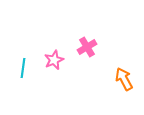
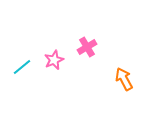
cyan line: moved 1 px left, 1 px up; rotated 42 degrees clockwise
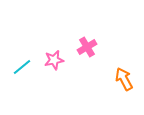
pink star: rotated 12 degrees clockwise
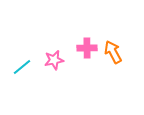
pink cross: moved 1 px down; rotated 30 degrees clockwise
orange arrow: moved 11 px left, 27 px up
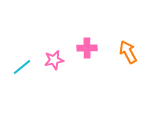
orange arrow: moved 15 px right
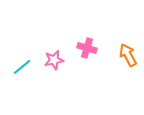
pink cross: rotated 18 degrees clockwise
orange arrow: moved 3 px down
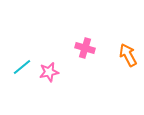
pink cross: moved 2 px left
pink star: moved 5 px left, 12 px down
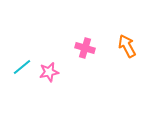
orange arrow: moved 1 px left, 9 px up
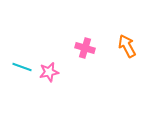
cyan line: rotated 60 degrees clockwise
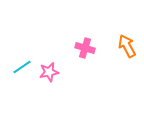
cyan line: rotated 54 degrees counterclockwise
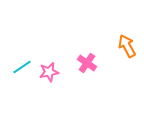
pink cross: moved 2 px right, 15 px down; rotated 18 degrees clockwise
